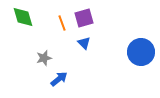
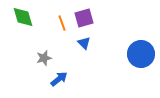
blue circle: moved 2 px down
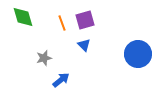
purple square: moved 1 px right, 2 px down
blue triangle: moved 2 px down
blue circle: moved 3 px left
blue arrow: moved 2 px right, 1 px down
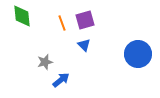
green diamond: moved 1 px left, 1 px up; rotated 10 degrees clockwise
gray star: moved 1 px right, 4 px down
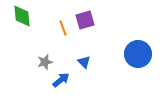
orange line: moved 1 px right, 5 px down
blue triangle: moved 17 px down
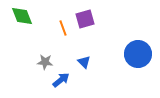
green diamond: rotated 15 degrees counterclockwise
purple square: moved 1 px up
gray star: rotated 21 degrees clockwise
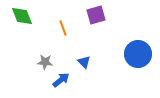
purple square: moved 11 px right, 4 px up
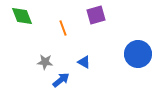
blue triangle: rotated 16 degrees counterclockwise
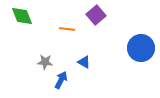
purple square: rotated 24 degrees counterclockwise
orange line: moved 4 px right, 1 px down; rotated 63 degrees counterclockwise
blue circle: moved 3 px right, 6 px up
blue arrow: rotated 24 degrees counterclockwise
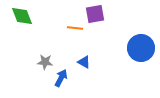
purple square: moved 1 px left, 1 px up; rotated 30 degrees clockwise
orange line: moved 8 px right, 1 px up
blue arrow: moved 2 px up
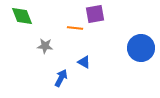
gray star: moved 16 px up
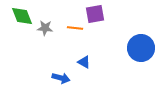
gray star: moved 18 px up
blue arrow: rotated 78 degrees clockwise
